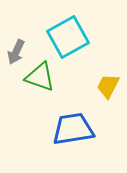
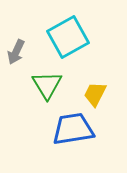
green triangle: moved 7 px right, 8 px down; rotated 40 degrees clockwise
yellow trapezoid: moved 13 px left, 8 px down
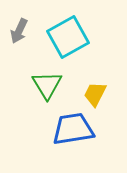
gray arrow: moved 3 px right, 21 px up
